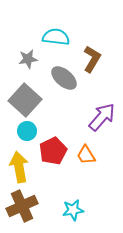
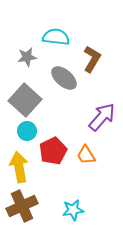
gray star: moved 1 px left, 2 px up
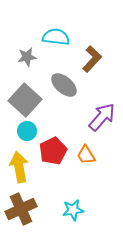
brown L-shape: rotated 12 degrees clockwise
gray ellipse: moved 7 px down
brown cross: moved 1 px left, 3 px down
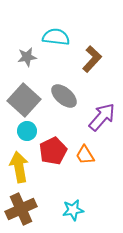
gray ellipse: moved 11 px down
gray square: moved 1 px left
orange trapezoid: moved 1 px left
